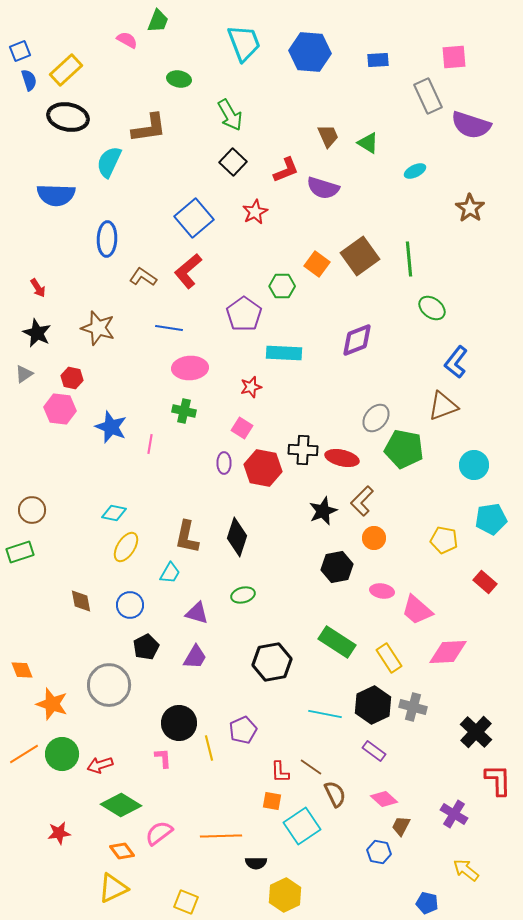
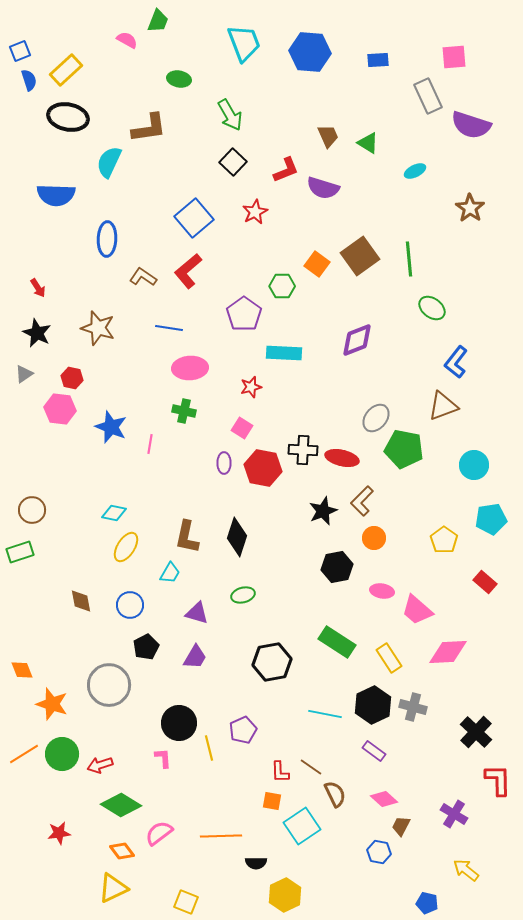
yellow pentagon at (444, 540): rotated 24 degrees clockwise
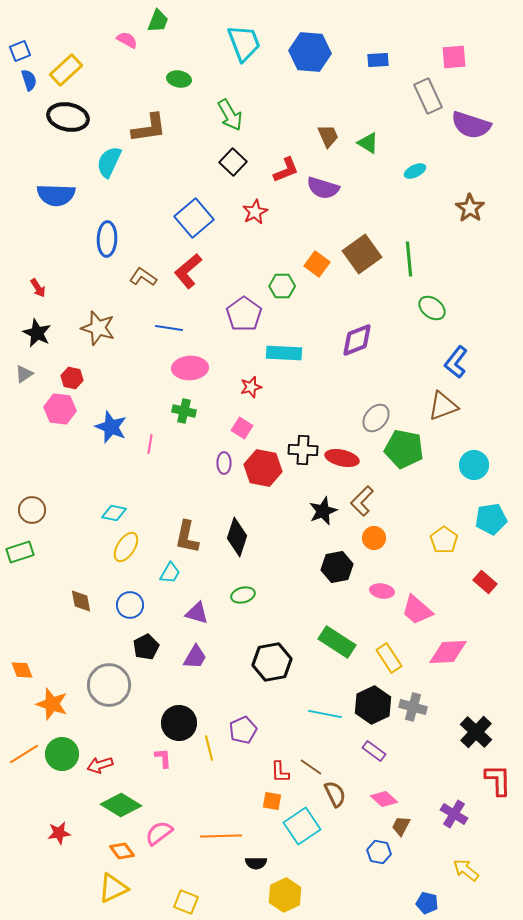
brown square at (360, 256): moved 2 px right, 2 px up
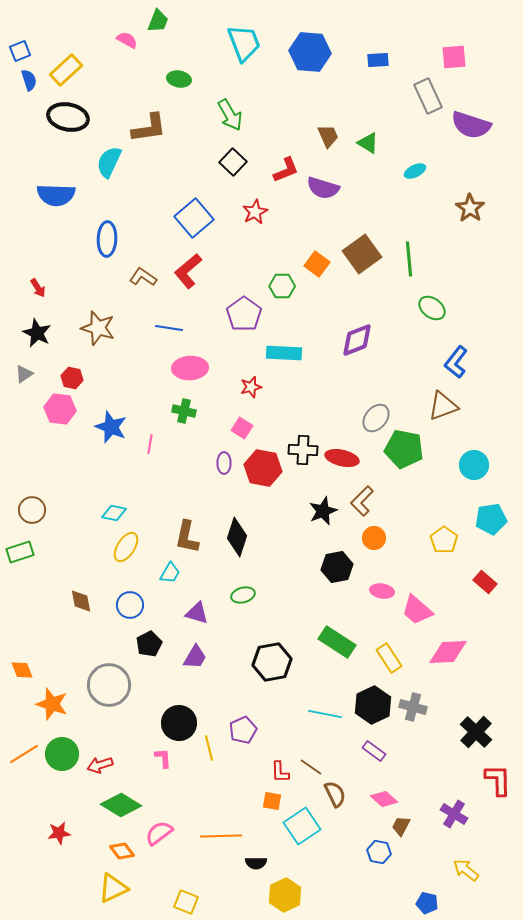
black pentagon at (146, 647): moved 3 px right, 3 px up
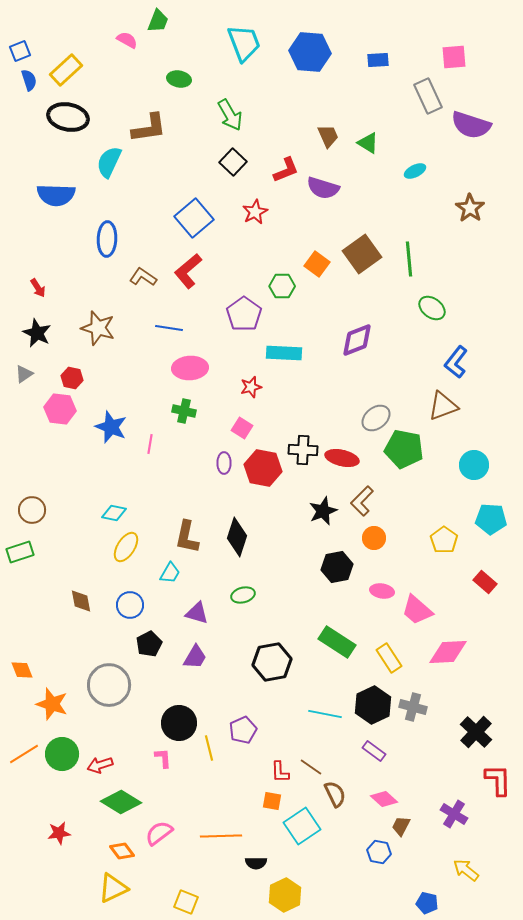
gray ellipse at (376, 418): rotated 12 degrees clockwise
cyan pentagon at (491, 519): rotated 12 degrees clockwise
green diamond at (121, 805): moved 3 px up
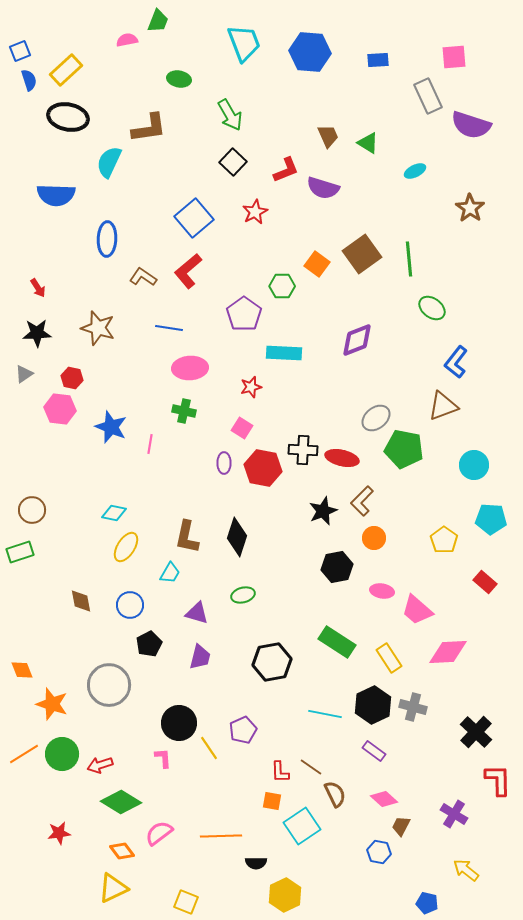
pink semicircle at (127, 40): rotated 40 degrees counterclockwise
black star at (37, 333): rotated 28 degrees counterclockwise
purple trapezoid at (195, 657): moved 5 px right; rotated 16 degrees counterclockwise
yellow line at (209, 748): rotated 20 degrees counterclockwise
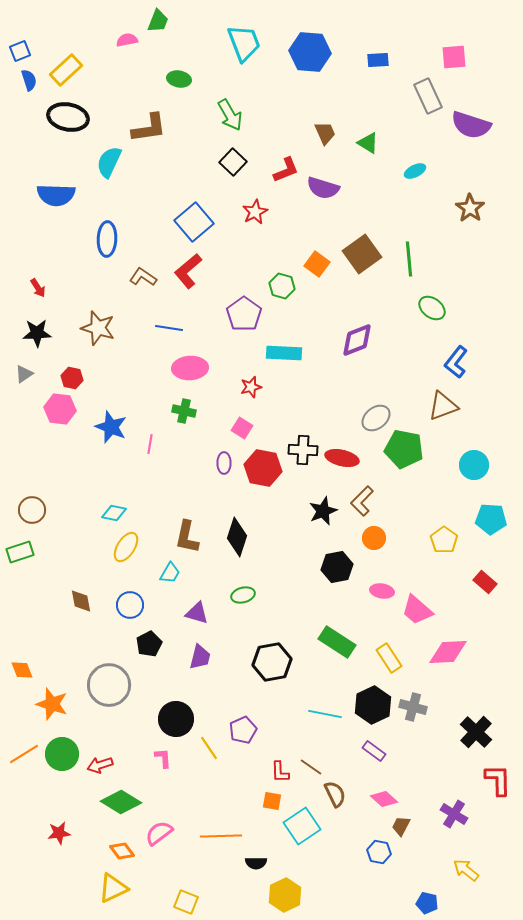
brown trapezoid at (328, 136): moved 3 px left, 3 px up
blue square at (194, 218): moved 4 px down
green hexagon at (282, 286): rotated 15 degrees clockwise
black circle at (179, 723): moved 3 px left, 4 px up
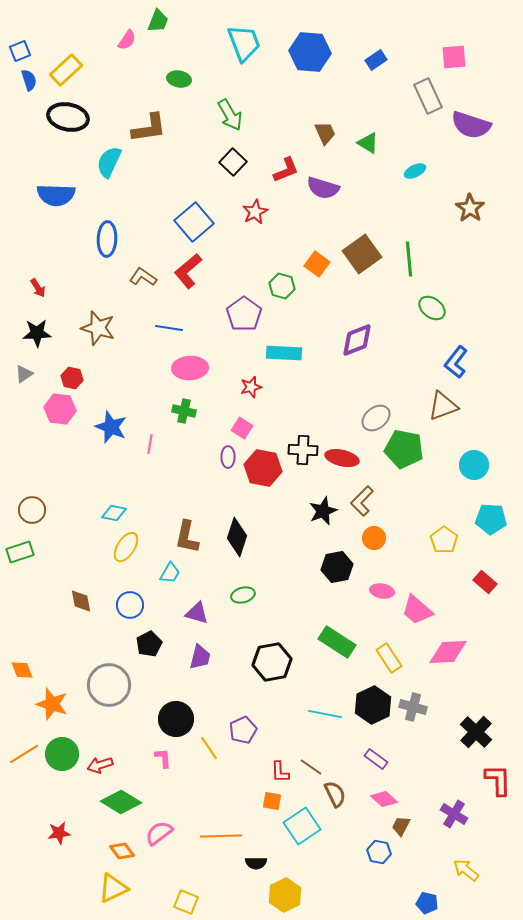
pink semicircle at (127, 40): rotated 135 degrees clockwise
blue rectangle at (378, 60): moved 2 px left; rotated 30 degrees counterclockwise
purple ellipse at (224, 463): moved 4 px right, 6 px up
purple rectangle at (374, 751): moved 2 px right, 8 px down
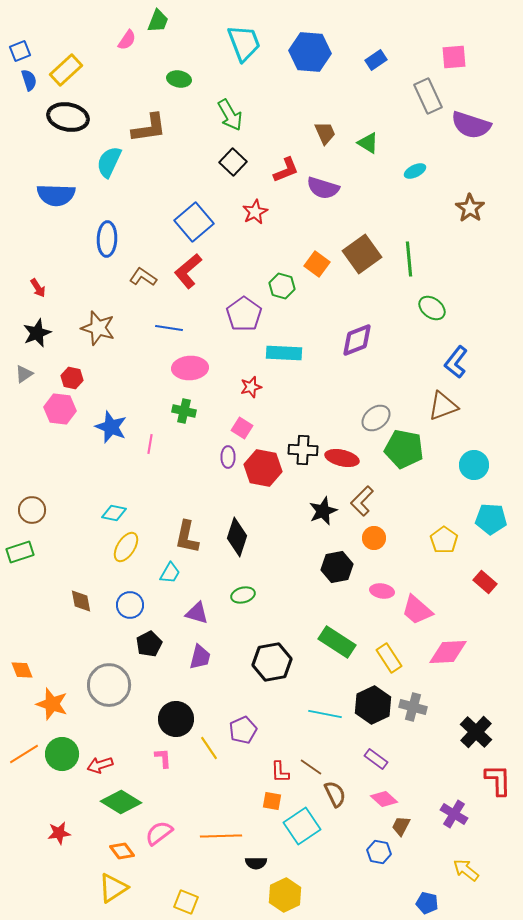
black star at (37, 333): rotated 20 degrees counterclockwise
yellow triangle at (113, 888): rotated 8 degrees counterclockwise
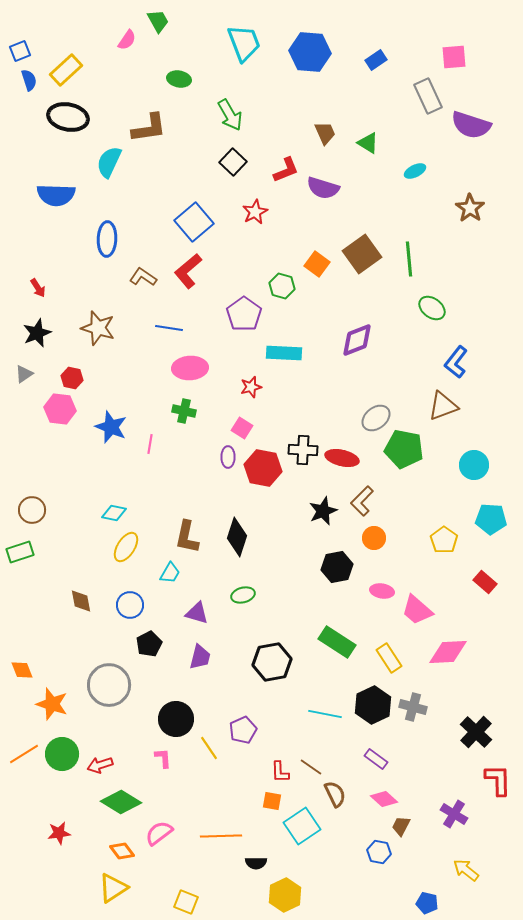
green trapezoid at (158, 21): rotated 50 degrees counterclockwise
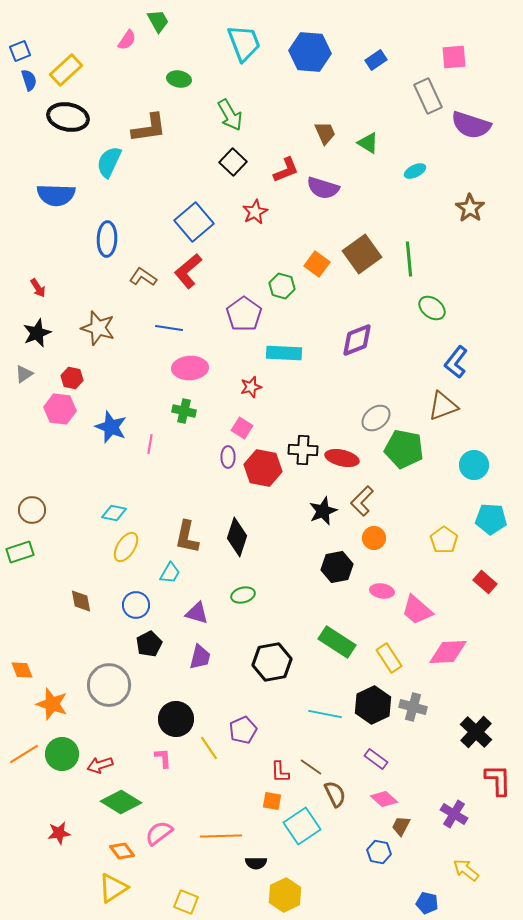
blue circle at (130, 605): moved 6 px right
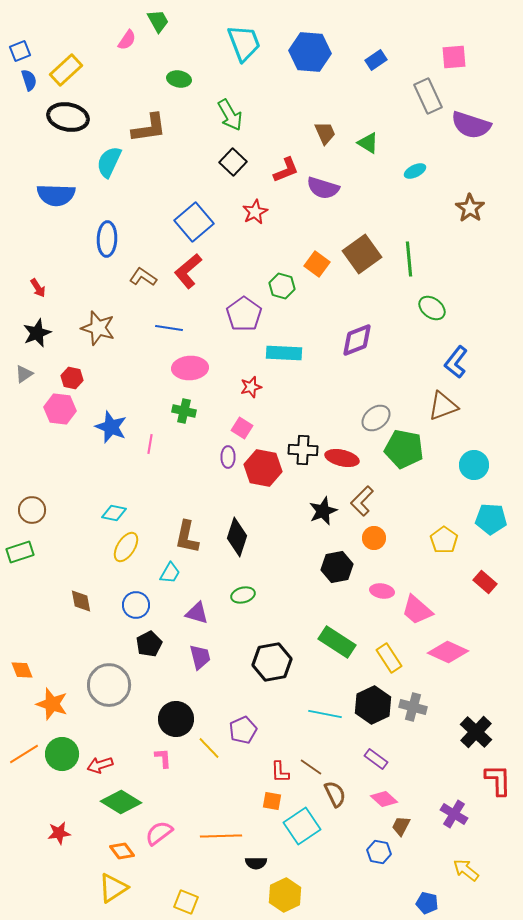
pink diamond at (448, 652): rotated 27 degrees clockwise
purple trapezoid at (200, 657): rotated 28 degrees counterclockwise
yellow line at (209, 748): rotated 10 degrees counterclockwise
